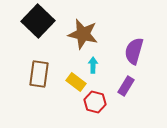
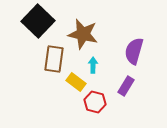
brown rectangle: moved 15 px right, 15 px up
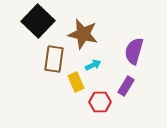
cyan arrow: rotated 63 degrees clockwise
yellow rectangle: rotated 30 degrees clockwise
red hexagon: moved 5 px right; rotated 15 degrees counterclockwise
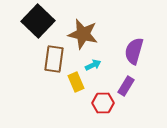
red hexagon: moved 3 px right, 1 px down
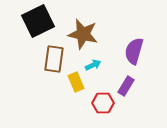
black square: rotated 20 degrees clockwise
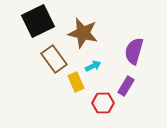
brown star: moved 1 px up
brown rectangle: rotated 44 degrees counterclockwise
cyan arrow: moved 1 px down
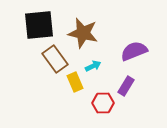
black square: moved 1 px right, 4 px down; rotated 20 degrees clockwise
purple semicircle: rotated 52 degrees clockwise
brown rectangle: moved 1 px right
yellow rectangle: moved 1 px left
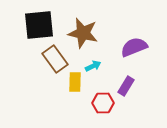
purple semicircle: moved 4 px up
yellow rectangle: rotated 24 degrees clockwise
